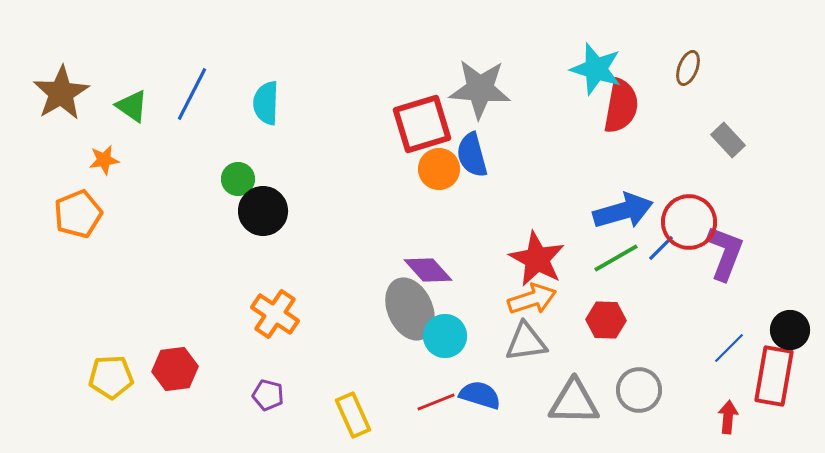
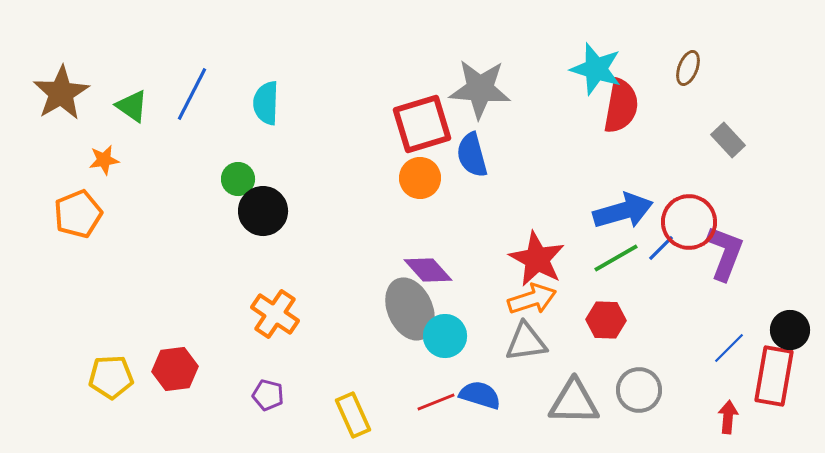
orange circle at (439, 169): moved 19 px left, 9 px down
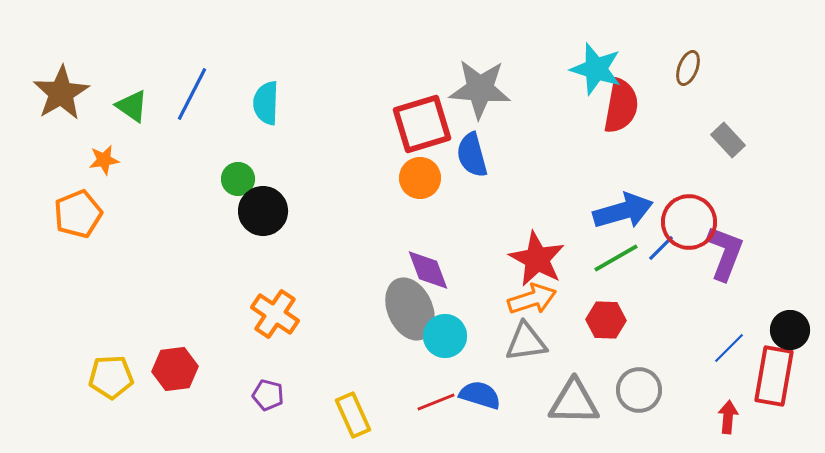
purple diamond at (428, 270): rotated 21 degrees clockwise
